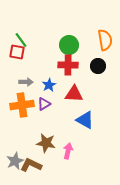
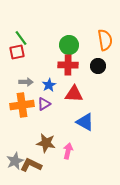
green line: moved 2 px up
red square: rotated 21 degrees counterclockwise
blue triangle: moved 2 px down
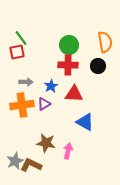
orange semicircle: moved 2 px down
blue star: moved 2 px right, 1 px down
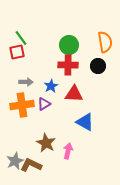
brown star: rotated 18 degrees clockwise
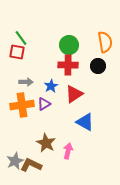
red square: rotated 21 degrees clockwise
red triangle: rotated 36 degrees counterclockwise
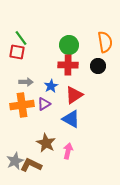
red triangle: moved 1 px down
blue triangle: moved 14 px left, 3 px up
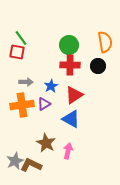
red cross: moved 2 px right
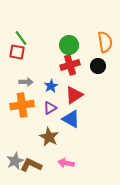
red cross: rotated 18 degrees counterclockwise
purple triangle: moved 6 px right, 4 px down
brown star: moved 3 px right, 6 px up
pink arrow: moved 2 px left, 12 px down; rotated 91 degrees counterclockwise
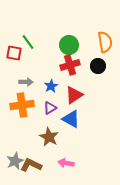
green line: moved 7 px right, 4 px down
red square: moved 3 px left, 1 px down
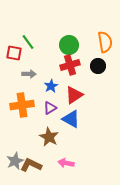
gray arrow: moved 3 px right, 8 px up
